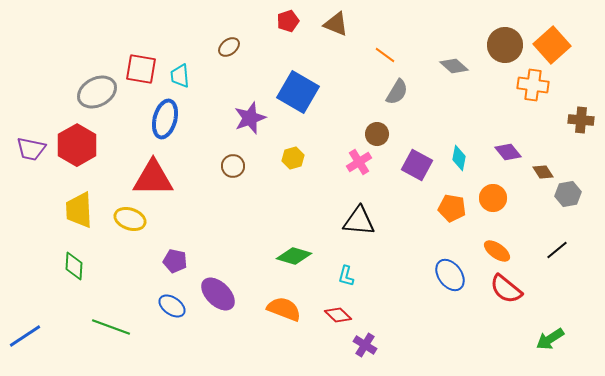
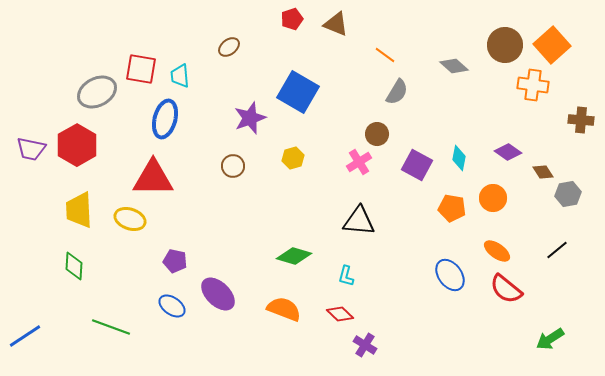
red pentagon at (288, 21): moved 4 px right, 2 px up
purple diamond at (508, 152): rotated 16 degrees counterclockwise
red diamond at (338, 315): moved 2 px right, 1 px up
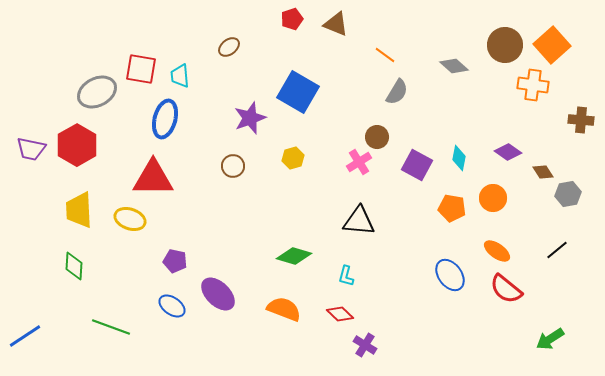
brown circle at (377, 134): moved 3 px down
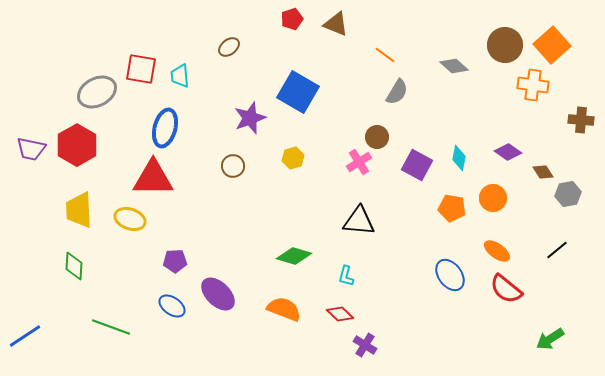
blue ellipse at (165, 119): moved 9 px down
purple pentagon at (175, 261): rotated 15 degrees counterclockwise
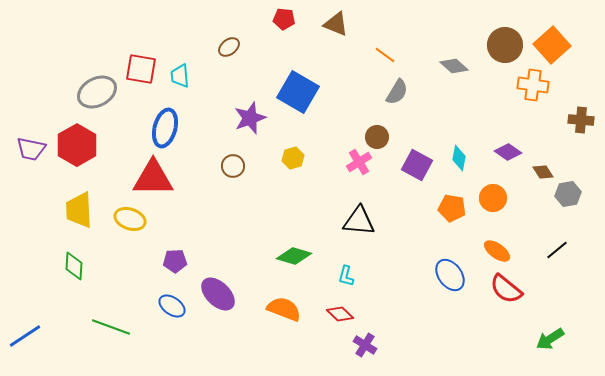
red pentagon at (292, 19): moved 8 px left; rotated 25 degrees clockwise
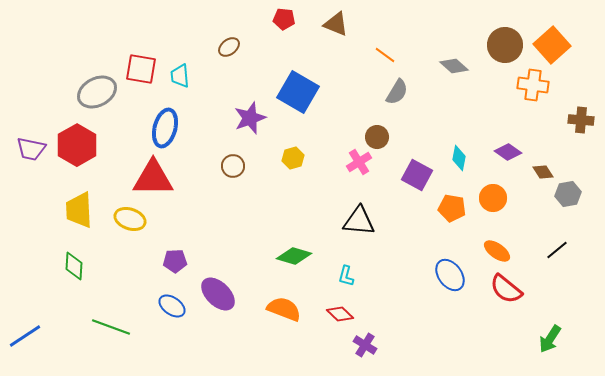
purple square at (417, 165): moved 10 px down
green arrow at (550, 339): rotated 24 degrees counterclockwise
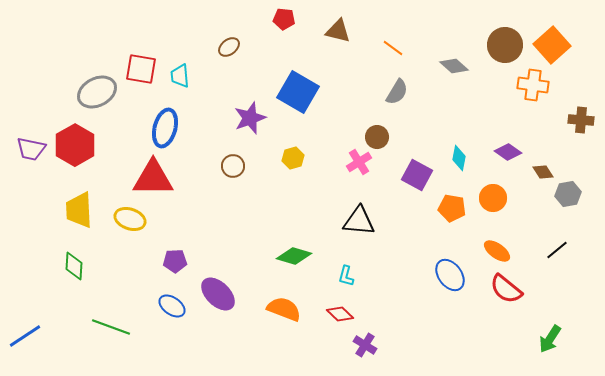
brown triangle at (336, 24): moved 2 px right, 7 px down; rotated 8 degrees counterclockwise
orange line at (385, 55): moved 8 px right, 7 px up
red hexagon at (77, 145): moved 2 px left
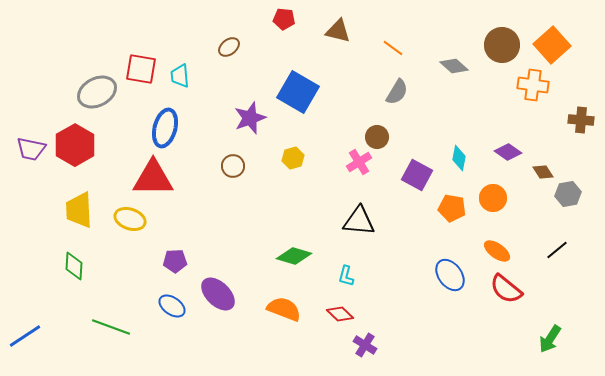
brown circle at (505, 45): moved 3 px left
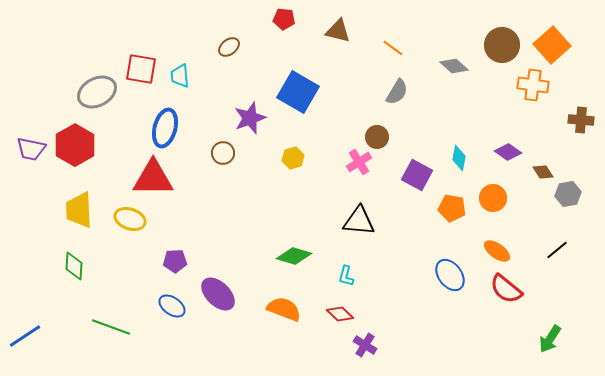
brown circle at (233, 166): moved 10 px left, 13 px up
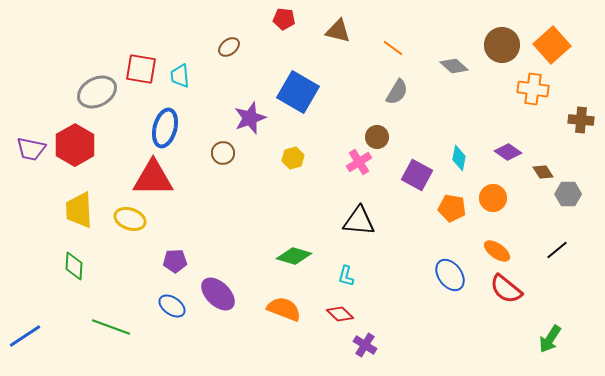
orange cross at (533, 85): moved 4 px down
gray hexagon at (568, 194): rotated 10 degrees clockwise
